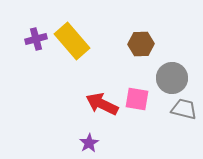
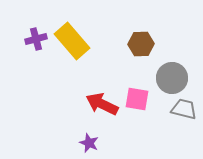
purple star: rotated 18 degrees counterclockwise
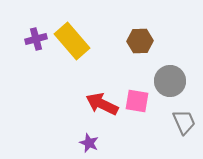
brown hexagon: moved 1 px left, 3 px up
gray circle: moved 2 px left, 3 px down
pink square: moved 2 px down
gray trapezoid: moved 13 px down; rotated 52 degrees clockwise
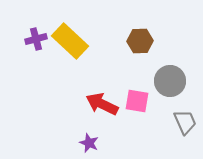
yellow rectangle: moved 2 px left; rotated 6 degrees counterclockwise
gray trapezoid: moved 1 px right
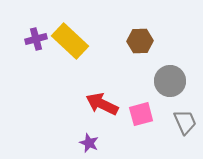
pink square: moved 4 px right, 13 px down; rotated 25 degrees counterclockwise
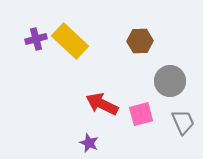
gray trapezoid: moved 2 px left
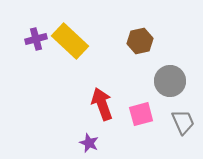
brown hexagon: rotated 10 degrees counterclockwise
red arrow: rotated 44 degrees clockwise
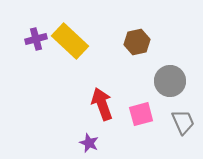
brown hexagon: moved 3 px left, 1 px down
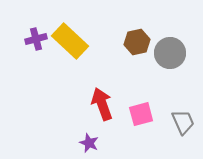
gray circle: moved 28 px up
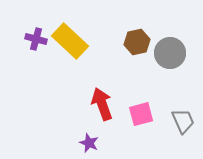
purple cross: rotated 30 degrees clockwise
gray trapezoid: moved 1 px up
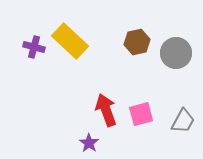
purple cross: moved 2 px left, 8 px down
gray circle: moved 6 px right
red arrow: moved 4 px right, 6 px down
gray trapezoid: rotated 52 degrees clockwise
purple star: rotated 12 degrees clockwise
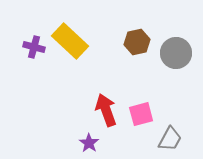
gray trapezoid: moved 13 px left, 18 px down
